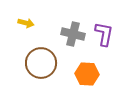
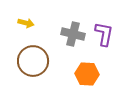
brown circle: moved 8 px left, 2 px up
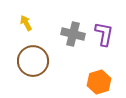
yellow arrow: rotated 133 degrees counterclockwise
orange hexagon: moved 12 px right, 8 px down; rotated 20 degrees counterclockwise
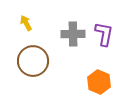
gray cross: rotated 15 degrees counterclockwise
orange hexagon: rotated 20 degrees counterclockwise
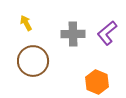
purple L-shape: moved 3 px right, 1 px up; rotated 140 degrees counterclockwise
orange hexagon: moved 2 px left
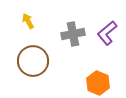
yellow arrow: moved 2 px right, 2 px up
gray cross: rotated 10 degrees counterclockwise
orange hexagon: moved 1 px right, 1 px down
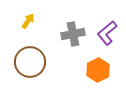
yellow arrow: rotated 63 degrees clockwise
brown circle: moved 3 px left, 1 px down
orange hexagon: moved 13 px up; rotated 10 degrees clockwise
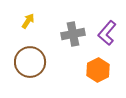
purple L-shape: rotated 10 degrees counterclockwise
